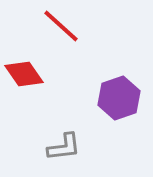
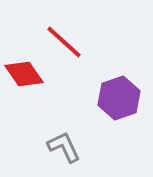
red line: moved 3 px right, 16 px down
gray L-shape: rotated 108 degrees counterclockwise
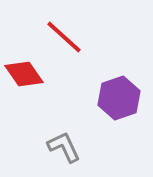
red line: moved 5 px up
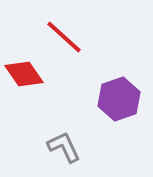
purple hexagon: moved 1 px down
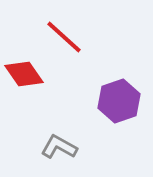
purple hexagon: moved 2 px down
gray L-shape: moved 5 px left; rotated 36 degrees counterclockwise
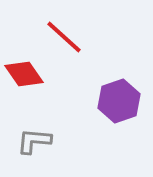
gray L-shape: moved 25 px left, 6 px up; rotated 24 degrees counterclockwise
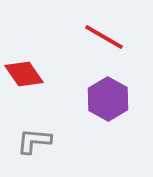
red line: moved 40 px right; rotated 12 degrees counterclockwise
purple hexagon: moved 11 px left, 2 px up; rotated 12 degrees counterclockwise
